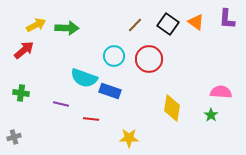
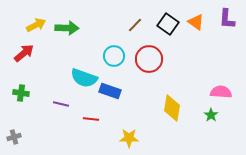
red arrow: moved 3 px down
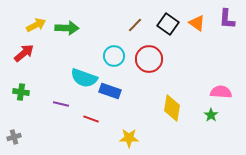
orange triangle: moved 1 px right, 1 px down
green cross: moved 1 px up
red line: rotated 14 degrees clockwise
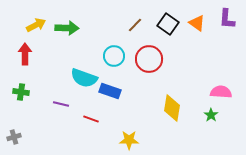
red arrow: moved 1 px right, 1 px down; rotated 50 degrees counterclockwise
yellow star: moved 2 px down
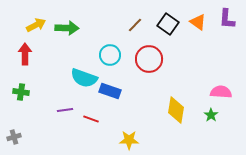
orange triangle: moved 1 px right, 1 px up
cyan circle: moved 4 px left, 1 px up
purple line: moved 4 px right, 6 px down; rotated 21 degrees counterclockwise
yellow diamond: moved 4 px right, 2 px down
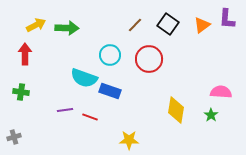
orange triangle: moved 4 px right, 3 px down; rotated 48 degrees clockwise
red line: moved 1 px left, 2 px up
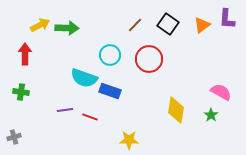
yellow arrow: moved 4 px right
pink semicircle: rotated 25 degrees clockwise
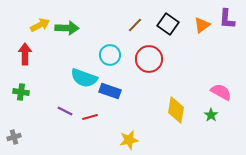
purple line: moved 1 px down; rotated 35 degrees clockwise
red line: rotated 35 degrees counterclockwise
yellow star: rotated 12 degrees counterclockwise
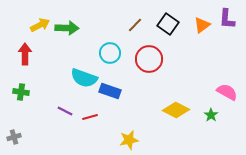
cyan circle: moved 2 px up
pink semicircle: moved 6 px right
yellow diamond: rotated 72 degrees counterclockwise
